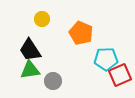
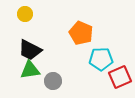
yellow circle: moved 17 px left, 5 px up
black trapezoid: rotated 30 degrees counterclockwise
cyan pentagon: moved 5 px left
red square: moved 2 px down
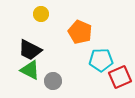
yellow circle: moved 16 px right
orange pentagon: moved 1 px left, 1 px up
cyan pentagon: moved 1 px down
green triangle: rotated 35 degrees clockwise
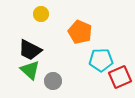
green triangle: rotated 15 degrees clockwise
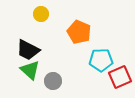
orange pentagon: moved 1 px left
black trapezoid: moved 2 px left
